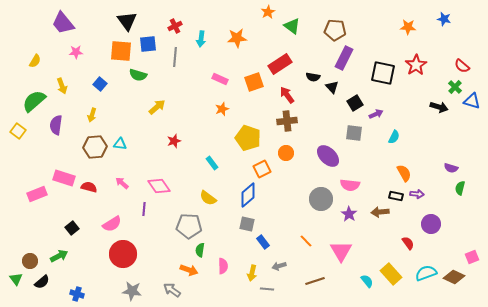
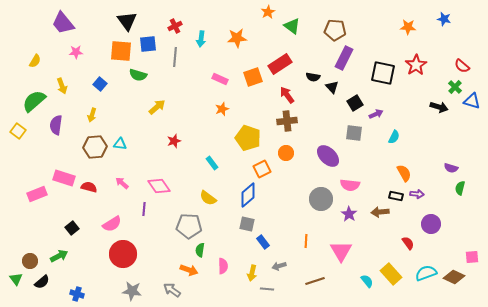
orange square at (254, 82): moved 1 px left, 5 px up
orange line at (306, 241): rotated 48 degrees clockwise
pink square at (472, 257): rotated 16 degrees clockwise
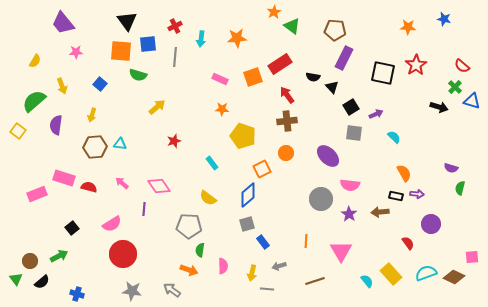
orange star at (268, 12): moved 6 px right
black square at (355, 103): moved 4 px left, 4 px down
orange star at (222, 109): rotated 24 degrees clockwise
cyan semicircle at (394, 137): rotated 72 degrees counterclockwise
yellow pentagon at (248, 138): moved 5 px left, 2 px up
gray square at (247, 224): rotated 28 degrees counterclockwise
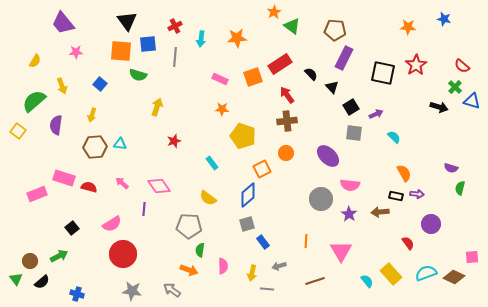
black semicircle at (313, 77): moved 2 px left, 3 px up; rotated 144 degrees counterclockwise
yellow arrow at (157, 107): rotated 30 degrees counterclockwise
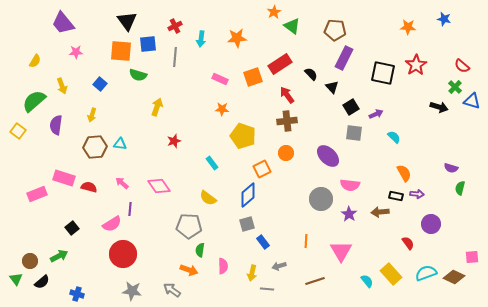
purple line at (144, 209): moved 14 px left
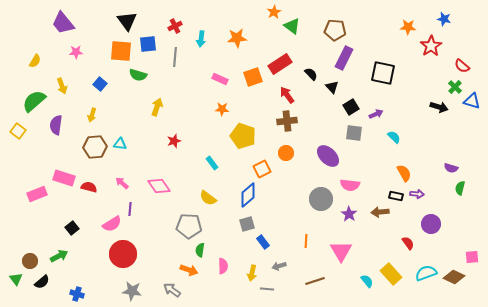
red star at (416, 65): moved 15 px right, 19 px up
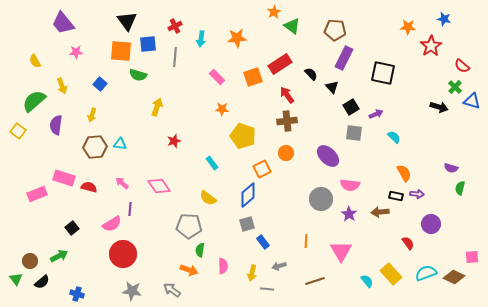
yellow semicircle at (35, 61): rotated 120 degrees clockwise
pink rectangle at (220, 79): moved 3 px left, 2 px up; rotated 21 degrees clockwise
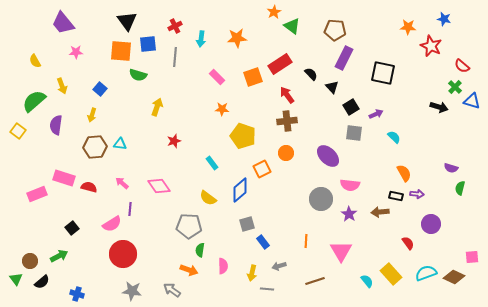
red star at (431, 46): rotated 15 degrees counterclockwise
blue square at (100, 84): moved 5 px down
blue diamond at (248, 195): moved 8 px left, 5 px up
